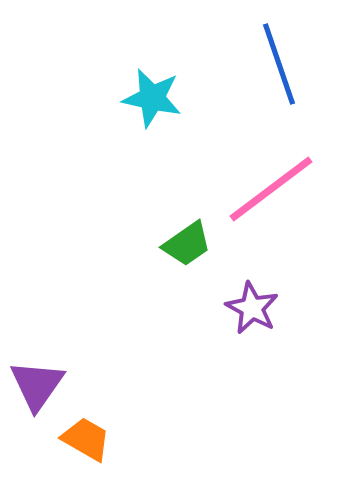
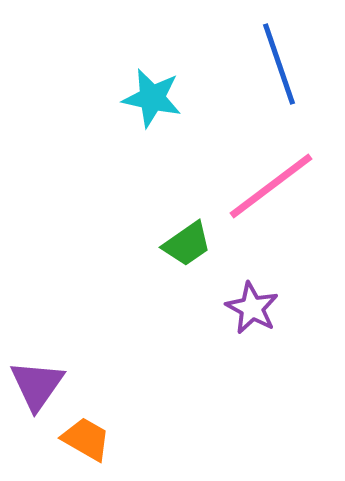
pink line: moved 3 px up
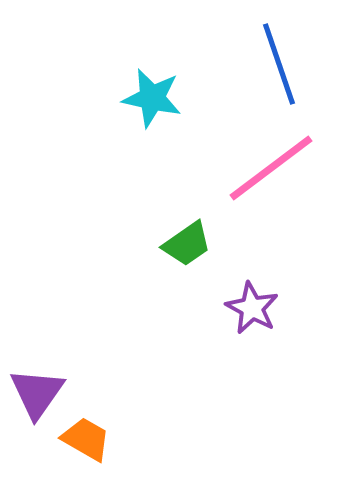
pink line: moved 18 px up
purple triangle: moved 8 px down
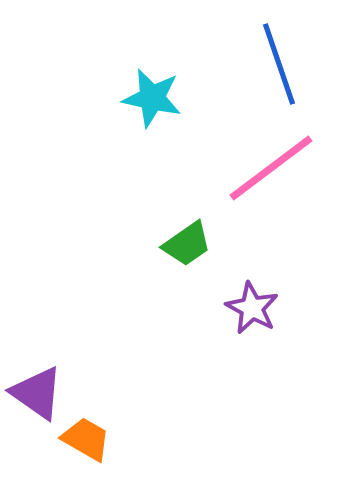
purple triangle: rotated 30 degrees counterclockwise
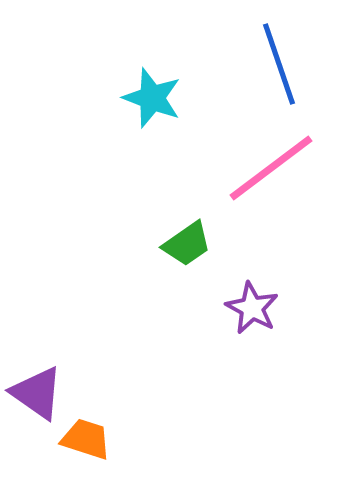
cyan star: rotated 8 degrees clockwise
orange trapezoid: rotated 12 degrees counterclockwise
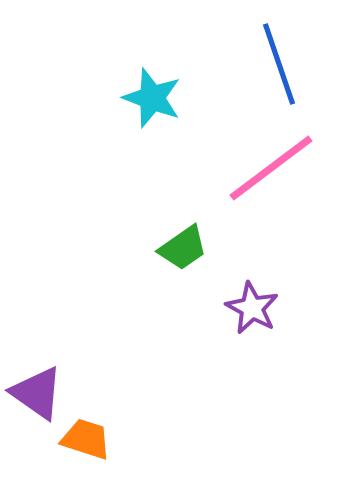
green trapezoid: moved 4 px left, 4 px down
